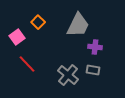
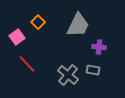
purple cross: moved 4 px right
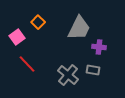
gray trapezoid: moved 1 px right, 3 px down
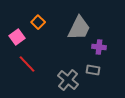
gray cross: moved 5 px down
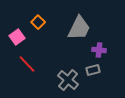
purple cross: moved 3 px down
gray rectangle: rotated 24 degrees counterclockwise
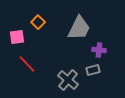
pink square: rotated 28 degrees clockwise
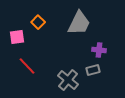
gray trapezoid: moved 5 px up
red line: moved 2 px down
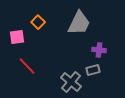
gray cross: moved 3 px right, 2 px down
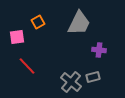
orange square: rotated 16 degrees clockwise
gray rectangle: moved 7 px down
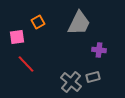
red line: moved 1 px left, 2 px up
